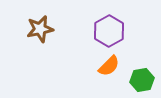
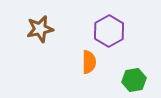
orange semicircle: moved 20 px left, 4 px up; rotated 45 degrees counterclockwise
green hexagon: moved 8 px left
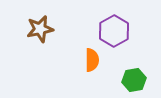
purple hexagon: moved 5 px right
orange semicircle: moved 3 px right, 2 px up
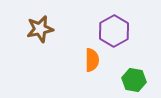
green hexagon: rotated 20 degrees clockwise
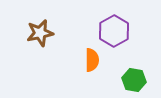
brown star: moved 4 px down
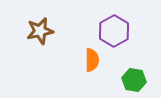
brown star: moved 2 px up
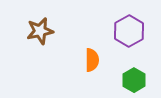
purple hexagon: moved 15 px right
green hexagon: rotated 20 degrees clockwise
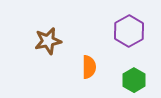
brown star: moved 8 px right, 10 px down
orange semicircle: moved 3 px left, 7 px down
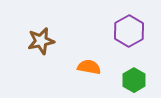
brown star: moved 7 px left
orange semicircle: rotated 80 degrees counterclockwise
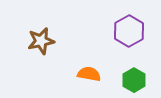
orange semicircle: moved 7 px down
